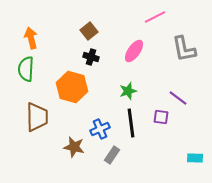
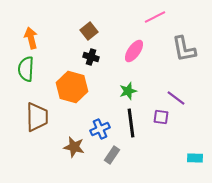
purple line: moved 2 px left
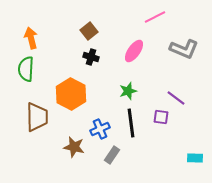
gray L-shape: rotated 56 degrees counterclockwise
orange hexagon: moved 1 px left, 7 px down; rotated 12 degrees clockwise
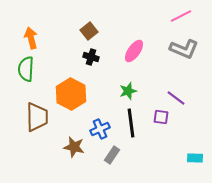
pink line: moved 26 px right, 1 px up
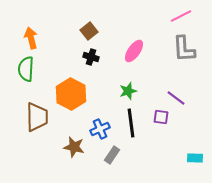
gray L-shape: rotated 64 degrees clockwise
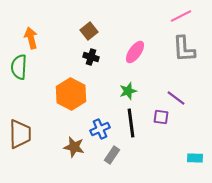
pink ellipse: moved 1 px right, 1 px down
green semicircle: moved 7 px left, 2 px up
brown trapezoid: moved 17 px left, 17 px down
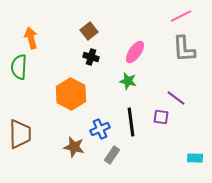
green star: moved 10 px up; rotated 30 degrees clockwise
black line: moved 1 px up
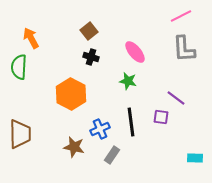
orange arrow: rotated 15 degrees counterclockwise
pink ellipse: rotated 75 degrees counterclockwise
